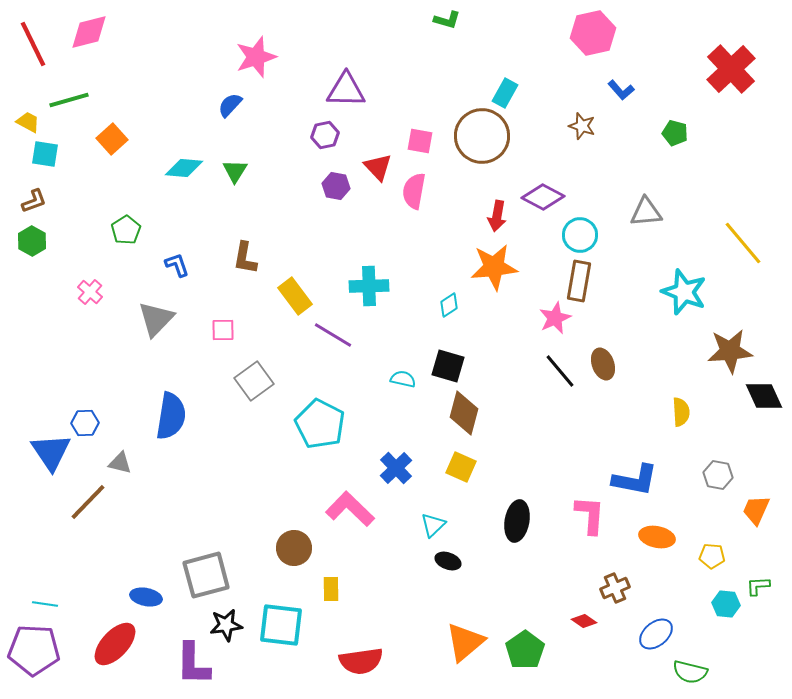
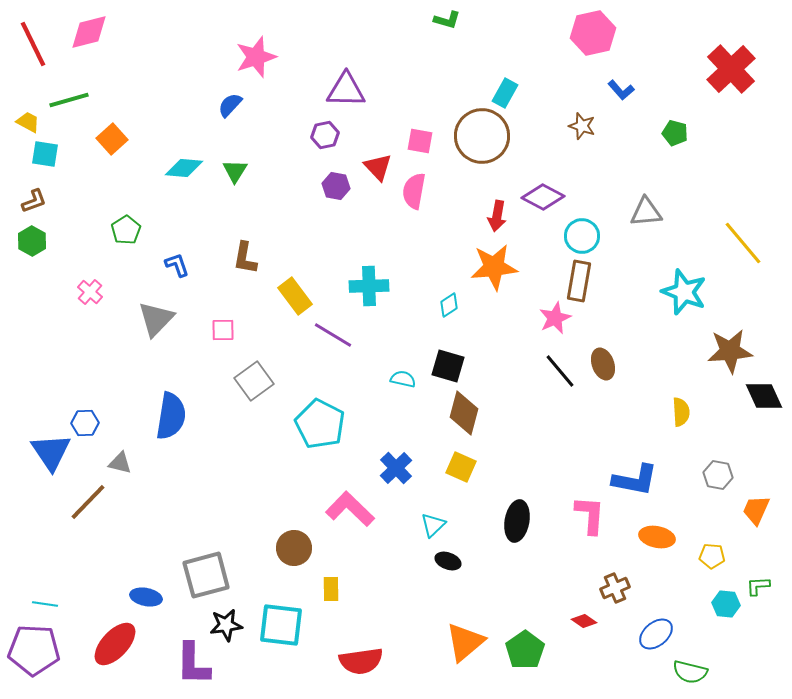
cyan circle at (580, 235): moved 2 px right, 1 px down
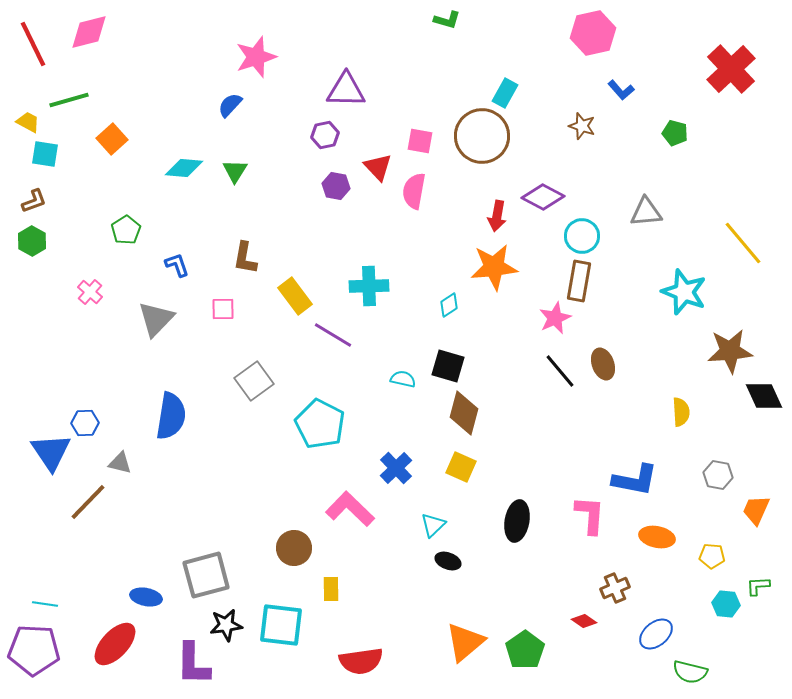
pink square at (223, 330): moved 21 px up
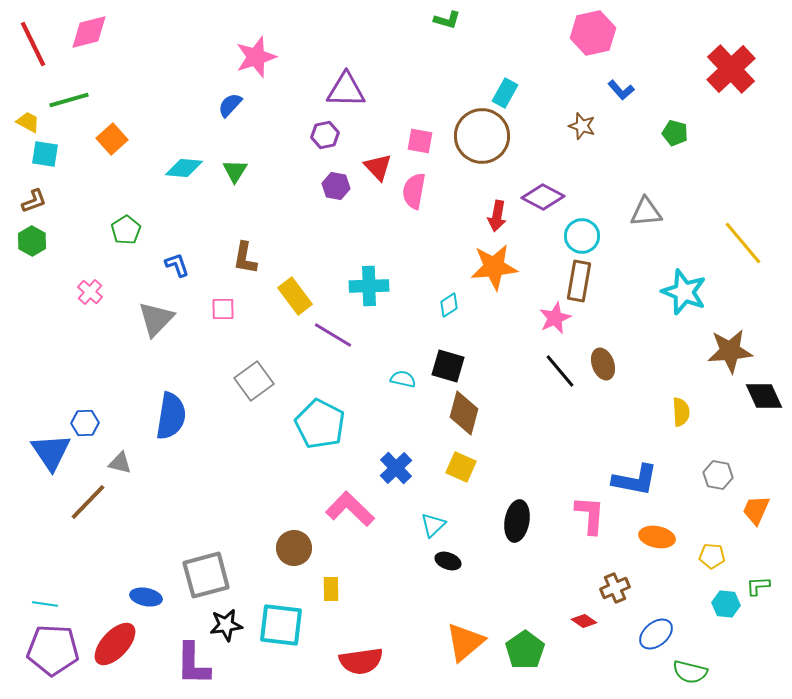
purple pentagon at (34, 650): moved 19 px right
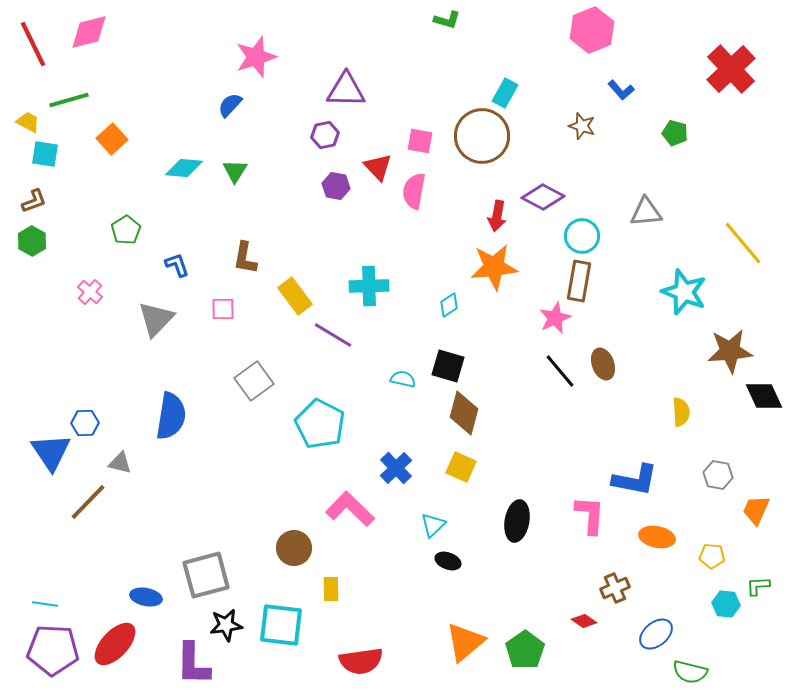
pink hexagon at (593, 33): moved 1 px left, 3 px up; rotated 9 degrees counterclockwise
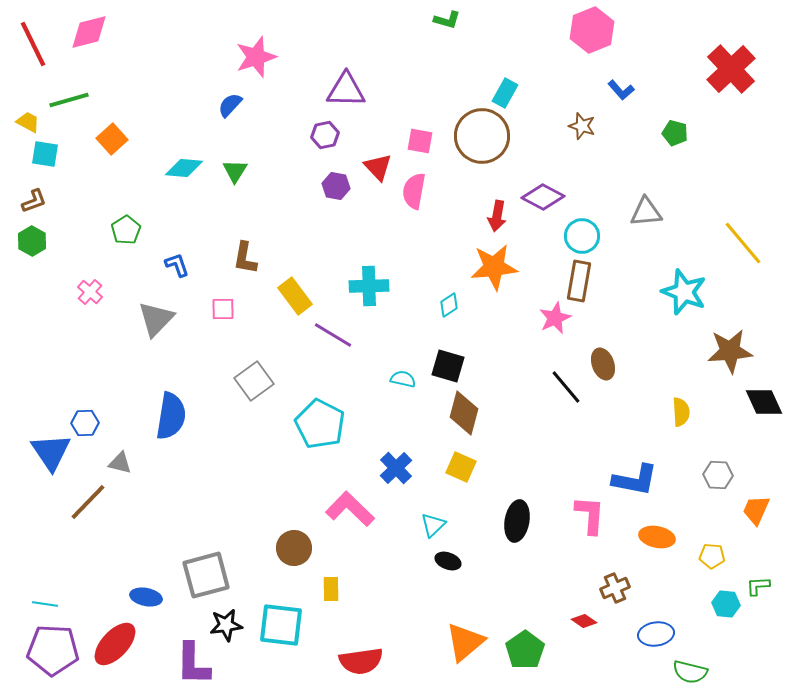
black line at (560, 371): moved 6 px right, 16 px down
black diamond at (764, 396): moved 6 px down
gray hexagon at (718, 475): rotated 8 degrees counterclockwise
blue ellipse at (656, 634): rotated 32 degrees clockwise
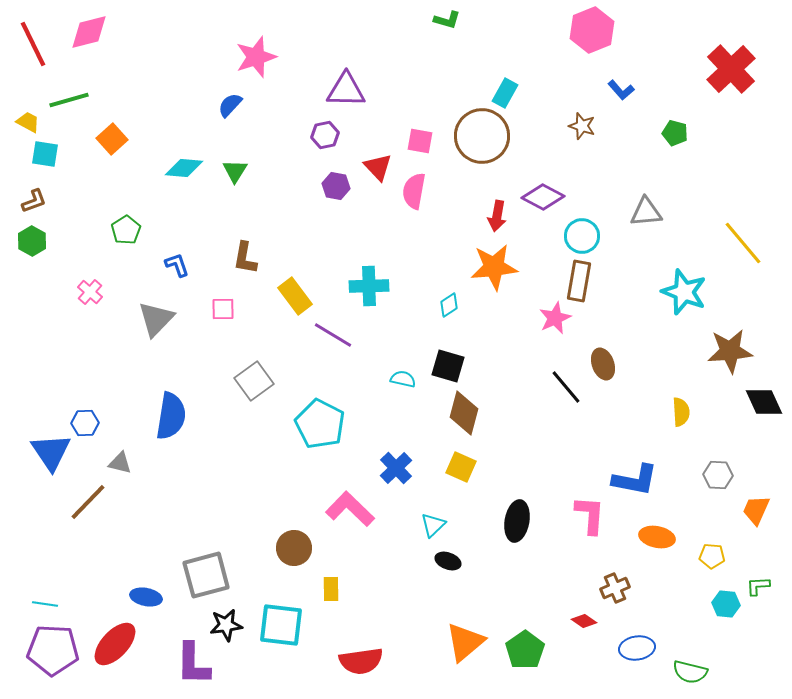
blue ellipse at (656, 634): moved 19 px left, 14 px down
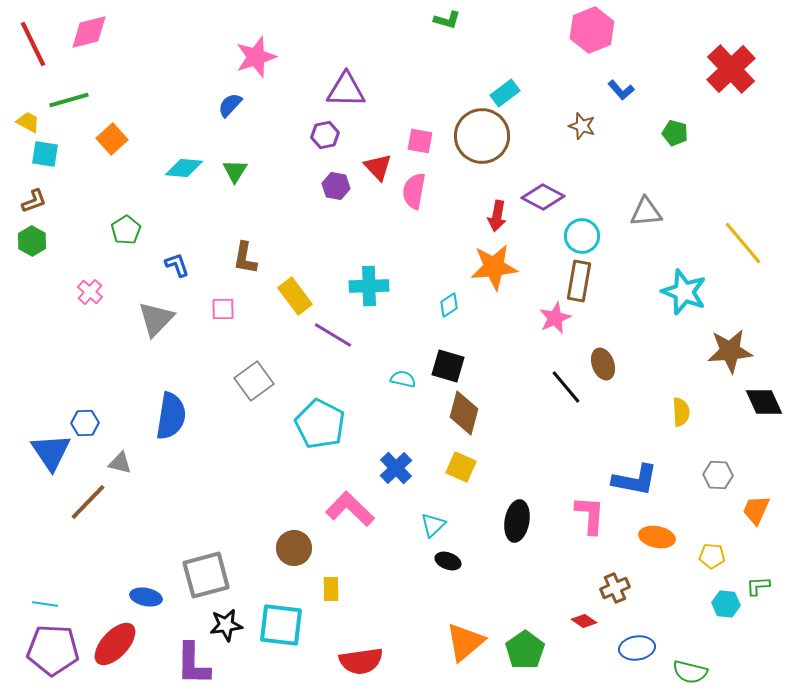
cyan rectangle at (505, 93): rotated 24 degrees clockwise
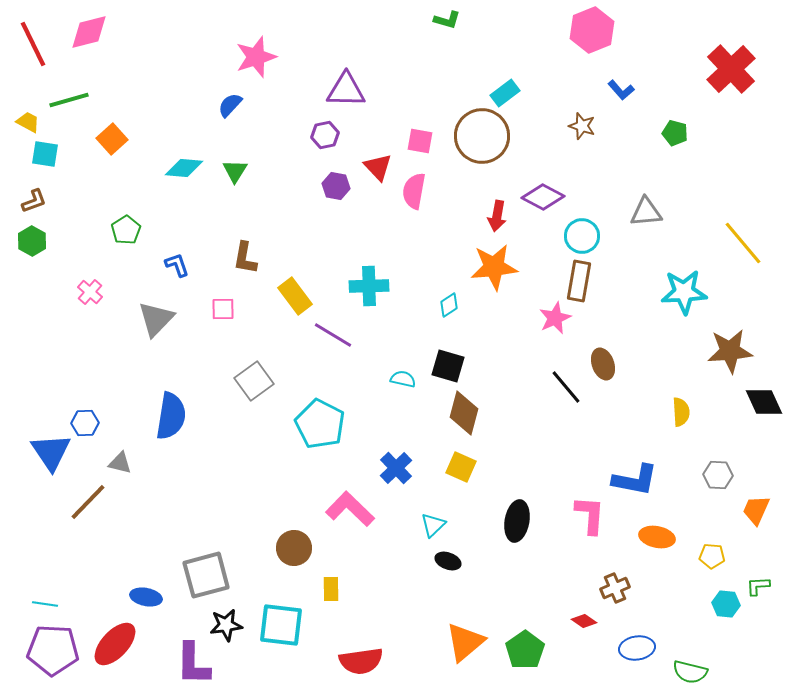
cyan star at (684, 292): rotated 24 degrees counterclockwise
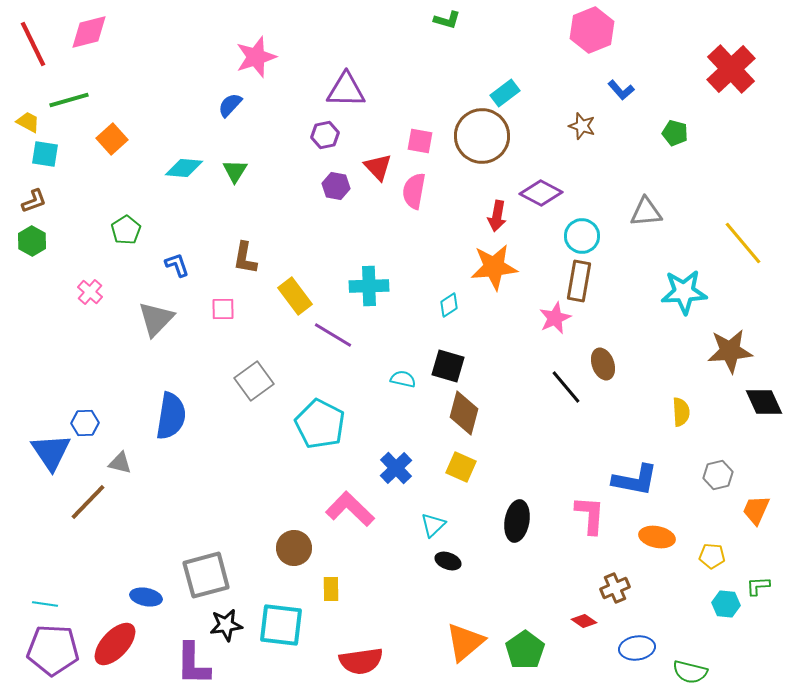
purple diamond at (543, 197): moved 2 px left, 4 px up
gray hexagon at (718, 475): rotated 16 degrees counterclockwise
